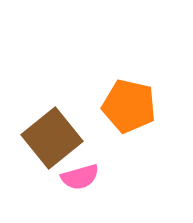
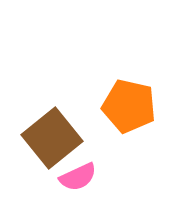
pink semicircle: moved 2 px left; rotated 9 degrees counterclockwise
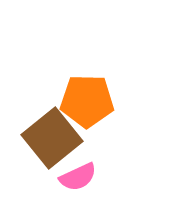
orange pentagon: moved 42 px left, 5 px up; rotated 12 degrees counterclockwise
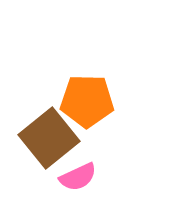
brown square: moved 3 px left
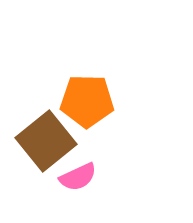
brown square: moved 3 px left, 3 px down
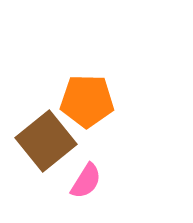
pink semicircle: moved 8 px right, 4 px down; rotated 33 degrees counterclockwise
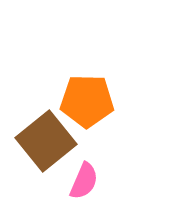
pink semicircle: moved 2 px left; rotated 9 degrees counterclockwise
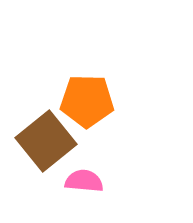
pink semicircle: rotated 108 degrees counterclockwise
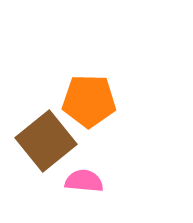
orange pentagon: moved 2 px right
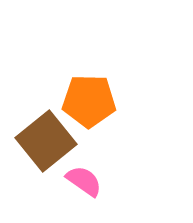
pink semicircle: rotated 30 degrees clockwise
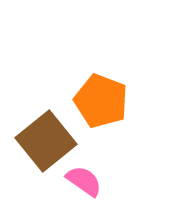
orange pentagon: moved 12 px right; rotated 20 degrees clockwise
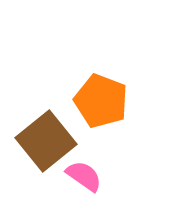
pink semicircle: moved 5 px up
